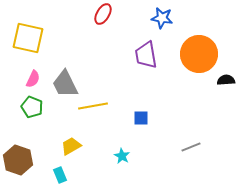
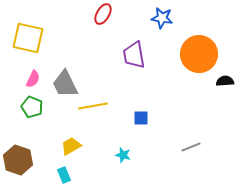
purple trapezoid: moved 12 px left
black semicircle: moved 1 px left, 1 px down
cyan star: moved 1 px right, 1 px up; rotated 14 degrees counterclockwise
cyan rectangle: moved 4 px right
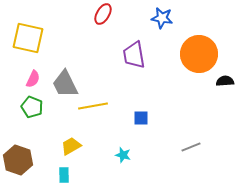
cyan rectangle: rotated 21 degrees clockwise
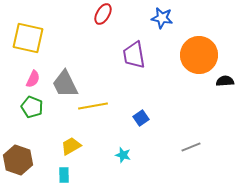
orange circle: moved 1 px down
blue square: rotated 35 degrees counterclockwise
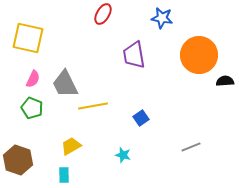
green pentagon: moved 1 px down
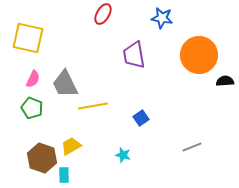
gray line: moved 1 px right
brown hexagon: moved 24 px right, 2 px up
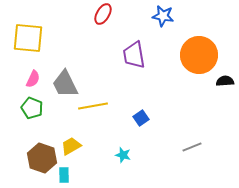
blue star: moved 1 px right, 2 px up
yellow square: rotated 8 degrees counterclockwise
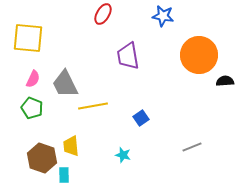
purple trapezoid: moved 6 px left, 1 px down
yellow trapezoid: rotated 65 degrees counterclockwise
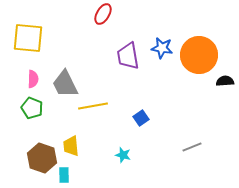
blue star: moved 1 px left, 32 px down
pink semicircle: rotated 24 degrees counterclockwise
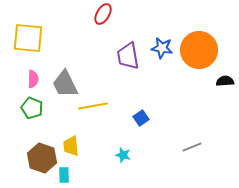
orange circle: moved 5 px up
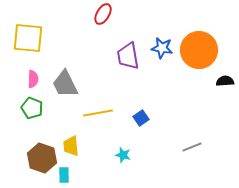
yellow line: moved 5 px right, 7 px down
